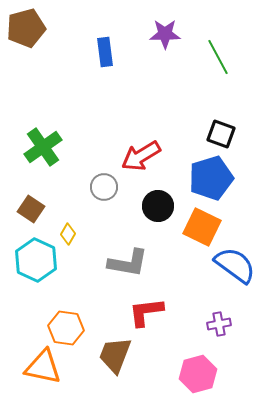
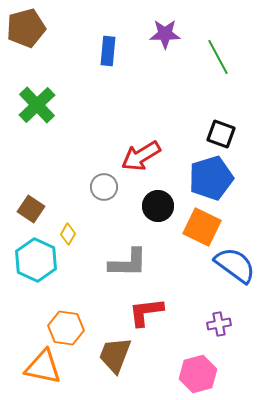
blue rectangle: moved 3 px right, 1 px up; rotated 12 degrees clockwise
green cross: moved 6 px left, 42 px up; rotated 9 degrees counterclockwise
gray L-shape: rotated 9 degrees counterclockwise
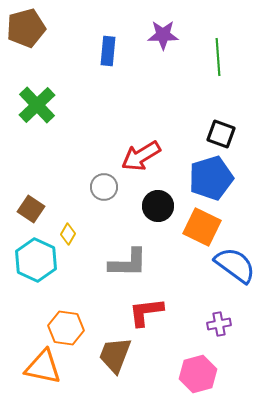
purple star: moved 2 px left, 1 px down
green line: rotated 24 degrees clockwise
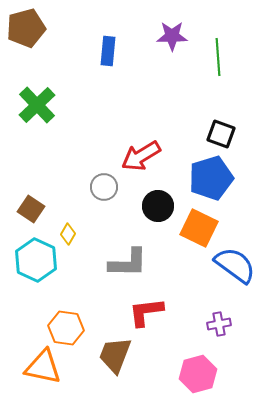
purple star: moved 9 px right, 1 px down
orange square: moved 3 px left, 1 px down
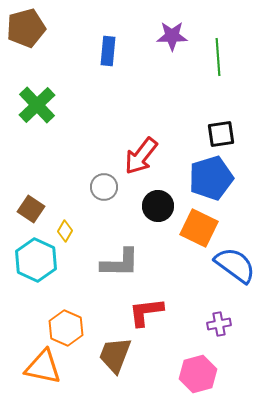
black square: rotated 28 degrees counterclockwise
red arrow: rotated 21 degrees counterclockwise
yellow diamond: moved 3 px left, 3 px up
gray L-shape: moved 8 px left
orange hexagon: rotated 16 degrees clockwise
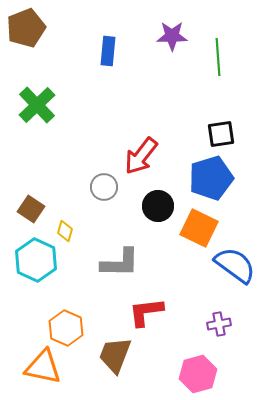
brown pentagon: rotated 6 degrees counterclockwise
yellow diamond: rotated 15 degrees counterclockwise
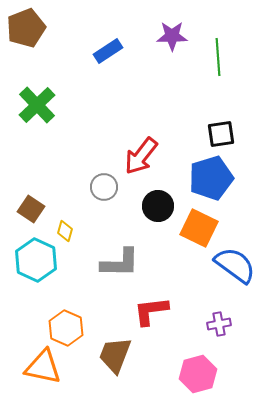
blue rectangle: rotated 52 degrees clockwise
red L-shape: moved 5 px right, 1 px up
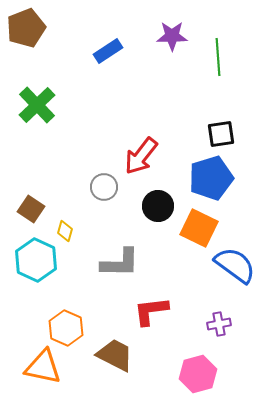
brown trapezoid: rotated 96 degrees clockwise
